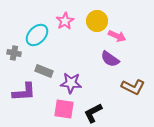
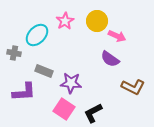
pink square: rotated 25 degrees clockwise
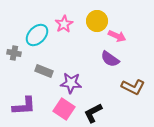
pink star: moved 1 px left, 3 px down
purple L-shape: moved 14 px down
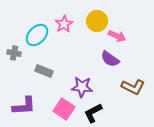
purple star: moved 11 px right, 4 px down
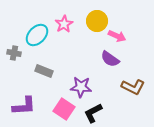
purple star: moved 1 px left
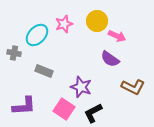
pink star: rotated 12 degrees clockwise
purple star: rotated 15 degrees clockwise
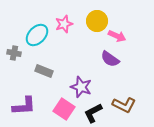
brown L-shape: moved 9 px left, 18 px down
